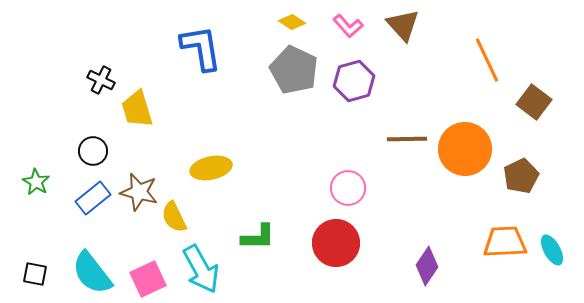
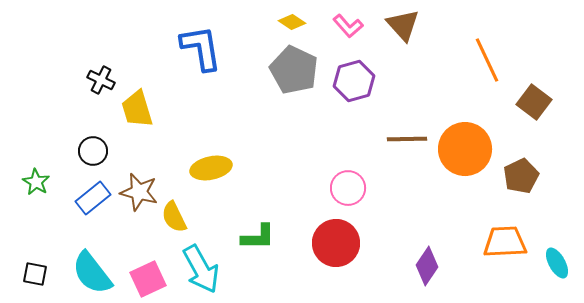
cyan ellipse: moved 5 px right, 13 px down
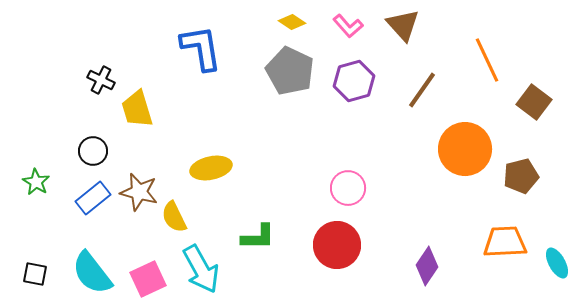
gray pentagon: moved 4 px left, 1 px down
brown line: moved 15 px right, 49 px up; rotated 54 degrees counterclockwise
brown pentagon: rotated 12 degrees clockwise
red circle: moved 1 px right, 2 px down
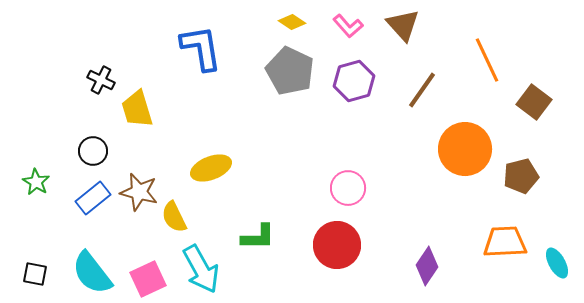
yellow ellipse: rotated 9 degrees counterclockwise
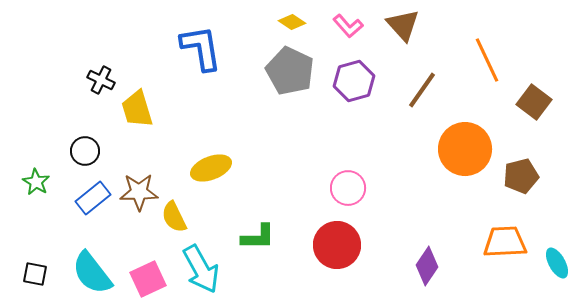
black circle: moved 8 px left
brown star: rotated 15 degrees counterclockwise
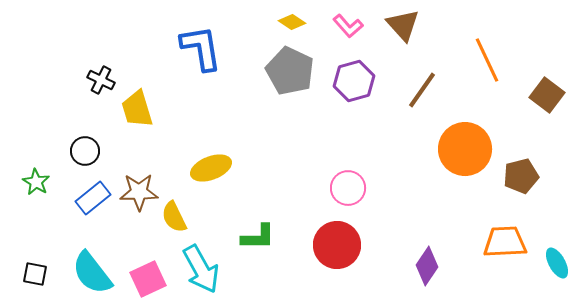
brown square: moved 13 px right, 7 px up
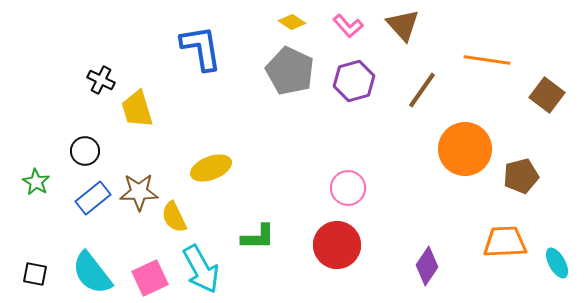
orange line: rotated 57 degrees counterclockwise
pink square: moved 2 px right, 1 px up
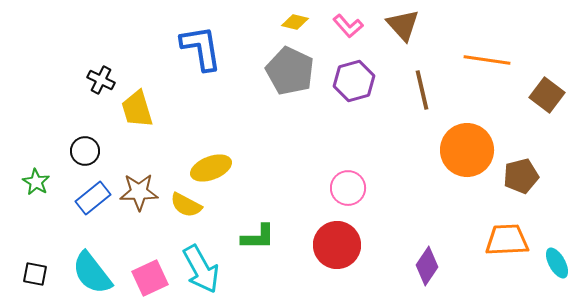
yellow diamond: moved 3 px right; rotated 20 degrees counterclockwise
brown line: rotated 48 degrees counterclockwise
orange circle: moved 2 px right, 1 px down
yellow semicircle: moved 12 px right, 12 px up; rotated 36 degrees counterclockwise
orange trapezoid: moved 2 px right, 2 px up
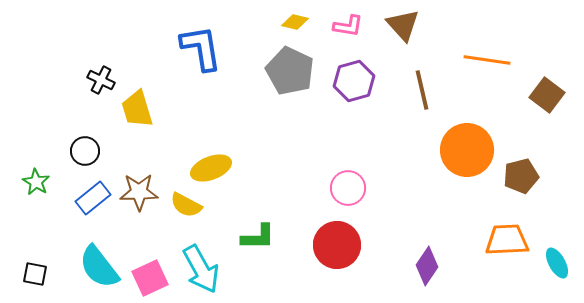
pink L-shape: rotated 40 degrees counterclockwise
cyan semicircle: moved 7 px right, 6 px up
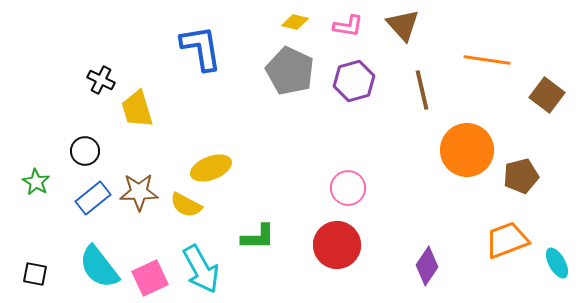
orange trapezoid: rotated 18 degrees counterclockwise
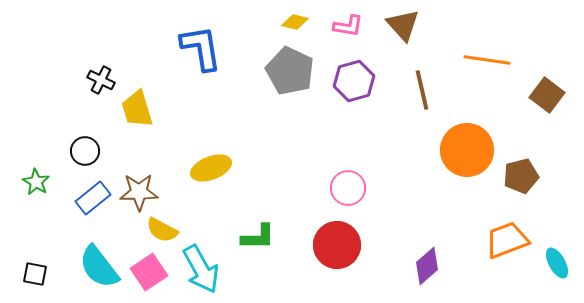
yellow semicircle: moved 24 px left, 25 px down
purple diamond: rotated 15 degrees clockwise
pink square: moved 1 px left, 6 px up; rotated 9 degrees counterclockwise
